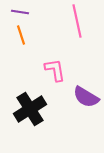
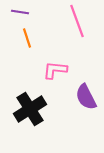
pink line: rotated 8 degrees counterclockwise
orange line: moved 6 px right, 3 px down
pink L-shape: rotated 75 degrees counterclockwise
purple semicircle: rotated 32 degrees clockwise
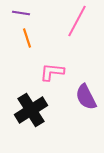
purple line: moved 1 px right, 1 px down
pink line: rotated 48 degrees clockwise
pink L-shape: moved 3 px left, 2 px down
black cross: moved 1 px right, 1 px down
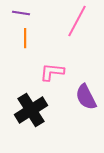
orange line: moved 2 px left; rotated 18 degrees clockwise
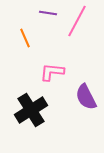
purple line: moved 27 px right
orange line: rotated 24 degrees counterclockwise
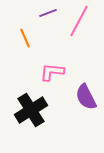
purple line: rotated 30 degrees counterclockwise
pink line: moved 2 px right
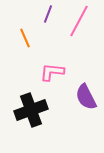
purple line: moved 1 px down; rotated 48 degrees counterclockwise
black cross: rotated 12 degrees clockwise
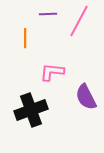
purple line: rotated 66 degrees clockwise
orange line: rotated 24 degrees clockwise
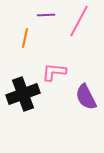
purple line: moved 2 px left, 1 px down
orange line: rotated 12 degrees clockwise
pink L-shape: moved 2 px right
black cross: moved 8 px left, 16 px up
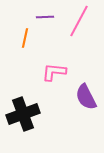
purple line: moved 1 px left, 2 px down
black cross: moved 20 px down
